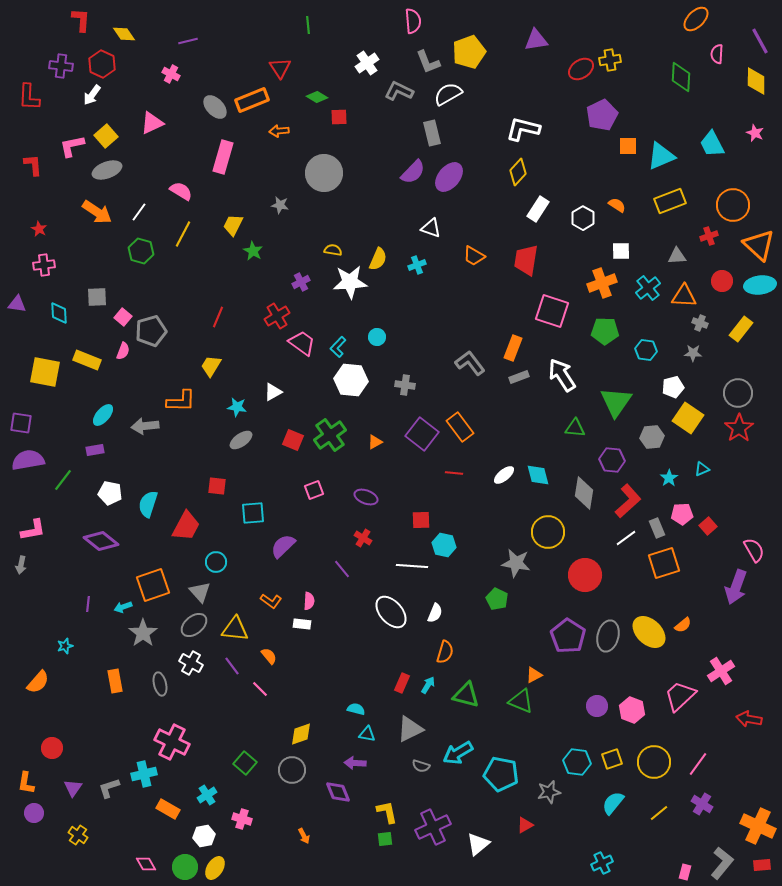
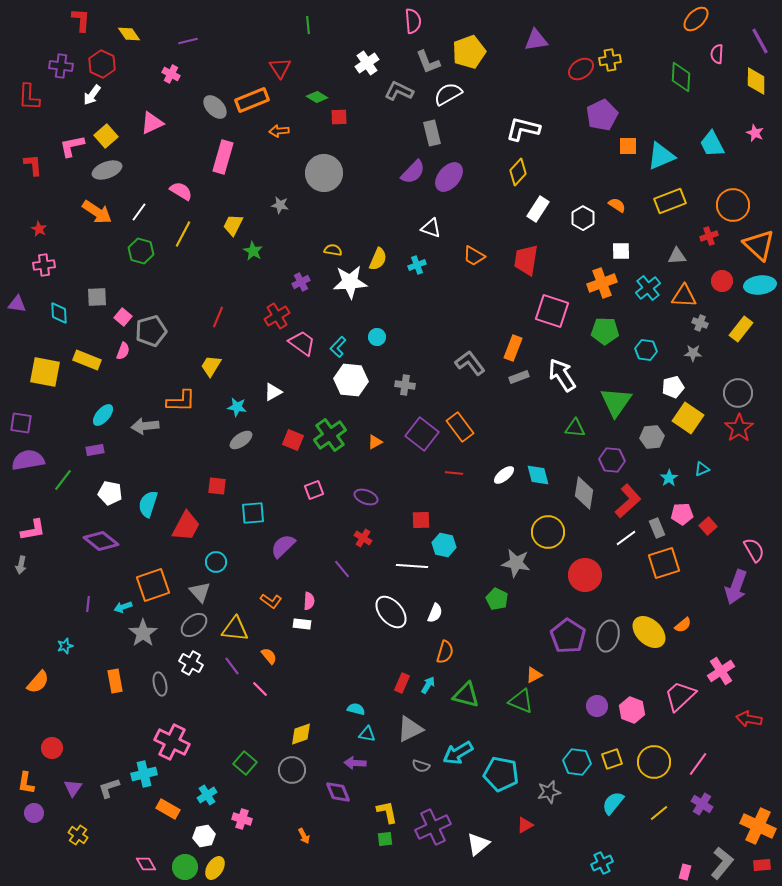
yellow diamond at (124, 34): moved 5 px right
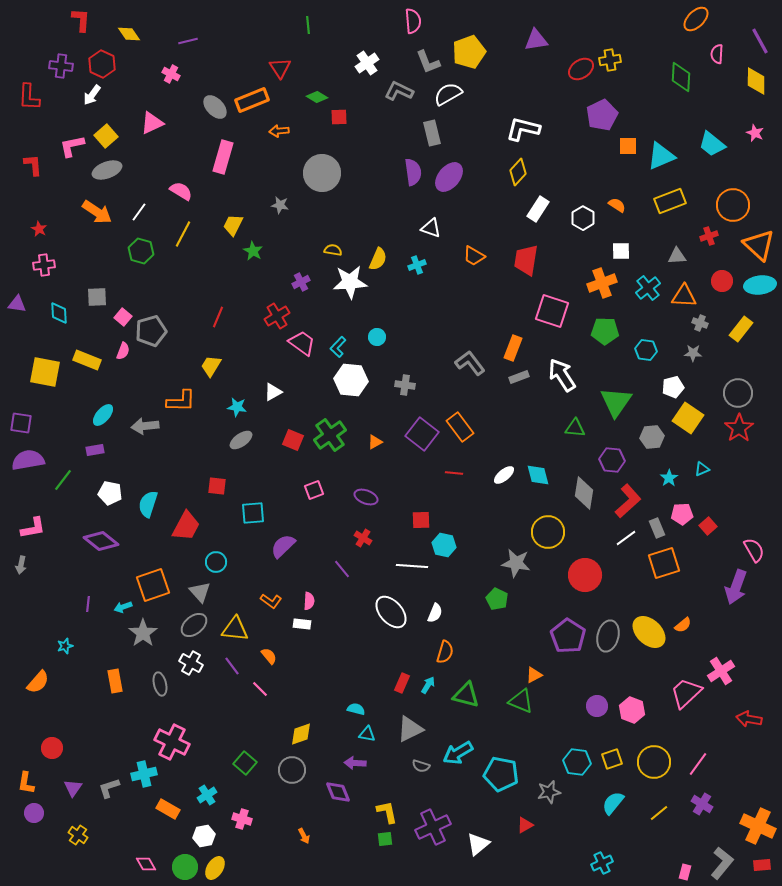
cyan trapezoid at (712, 144): rotated 24 degrees counterclockwise
purple semicircle at (413, 172): rotated 52 degrees counterclockwise
gray circle at (324, 173): moved 2 px left
pink L-shape at (33, 530): moved 2 px up
pink trapezoid at (680, 696): moved 6 px right, 3 px up
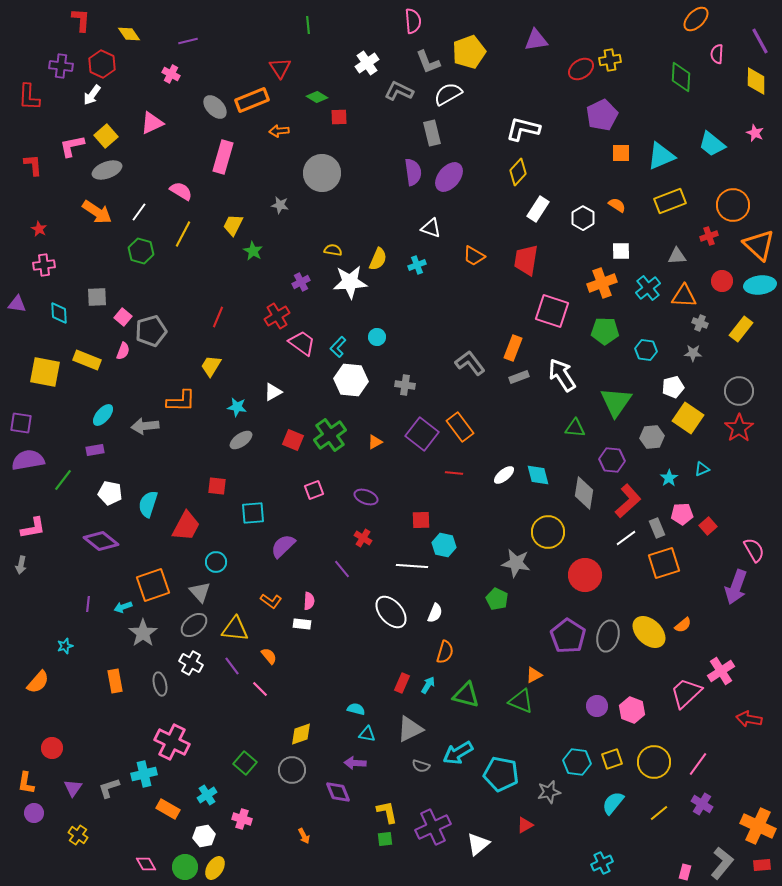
orange square at (628, 146): moved 7 px left, 7 px down
gray circle at (738, 393): moved 1 px right, 2 px up
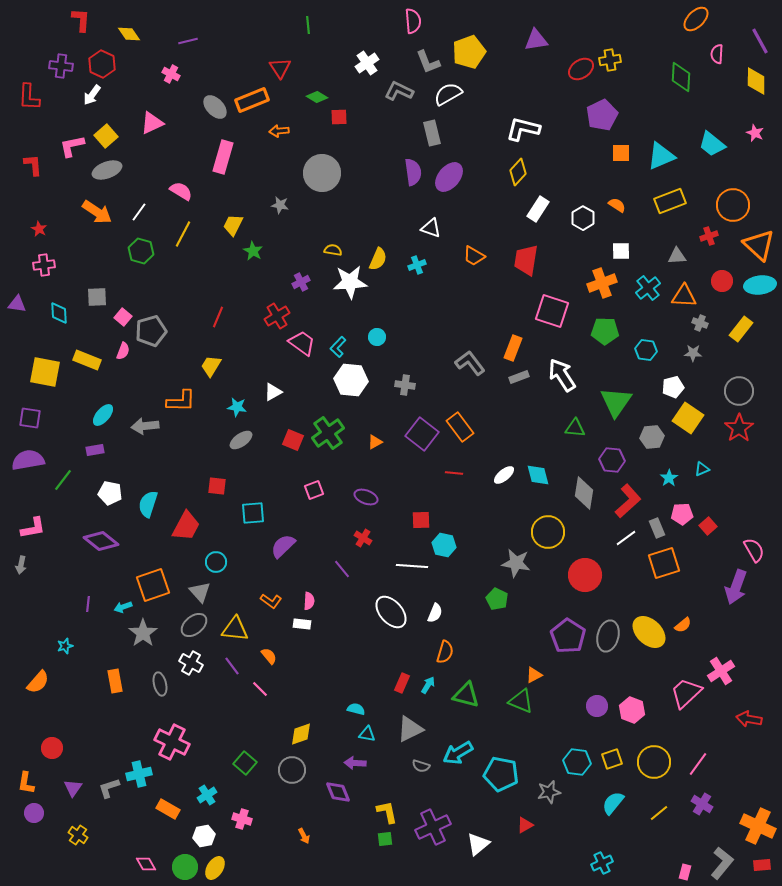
purple square at (21, 423): moved 9 px right, 5 px up
green cross at (330, 435): moved 2 px left, 2 px up
cyan cross at (144, 774): moved 5 px left
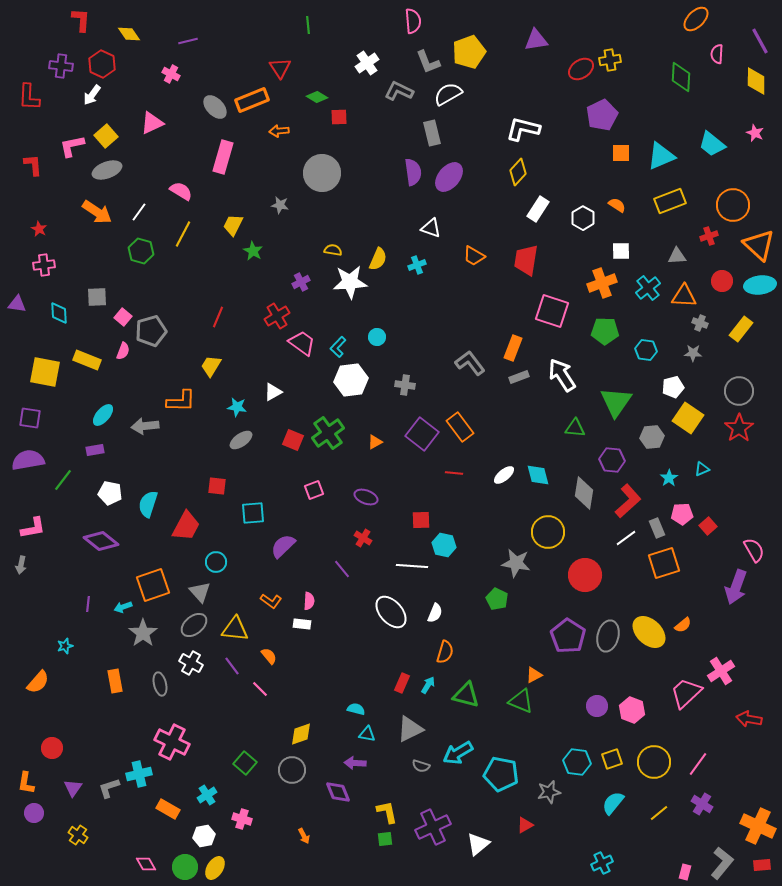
white hexagon at (351, 380): rotated 12 degrees counterclockwise
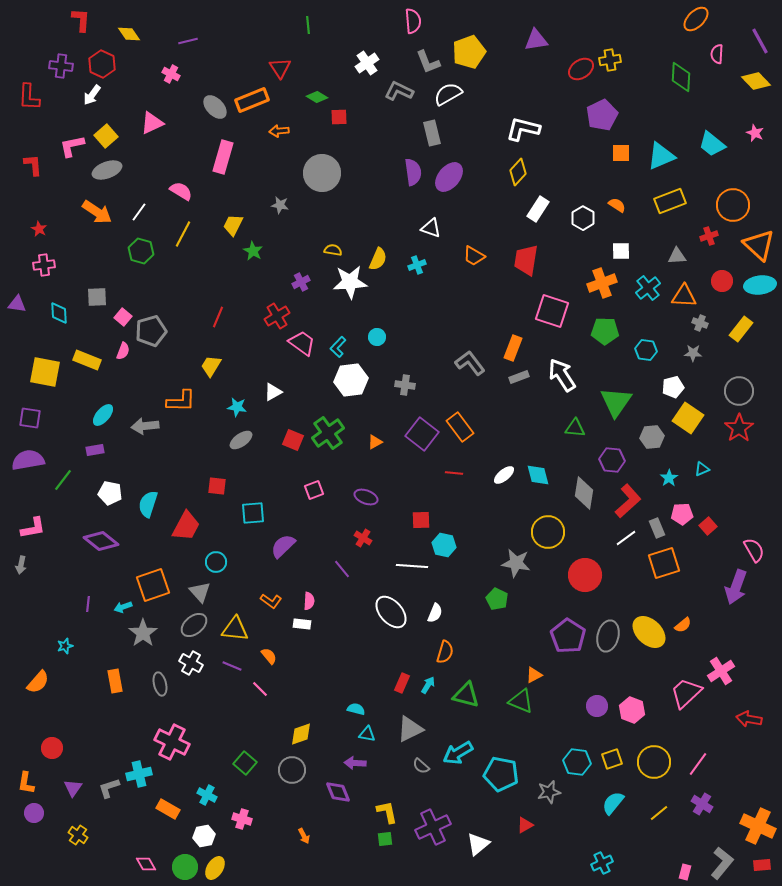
yellow diamond at (756, 81): rotated 44 degrees counterclockwise
purple line at (232, 666): rotated 30 degrees counterclockwise
gray semicircle at (421, 766): rotated 24 degrees clockwise
cyan cross at (207, 795): rotated 30 degrees counterclockwise
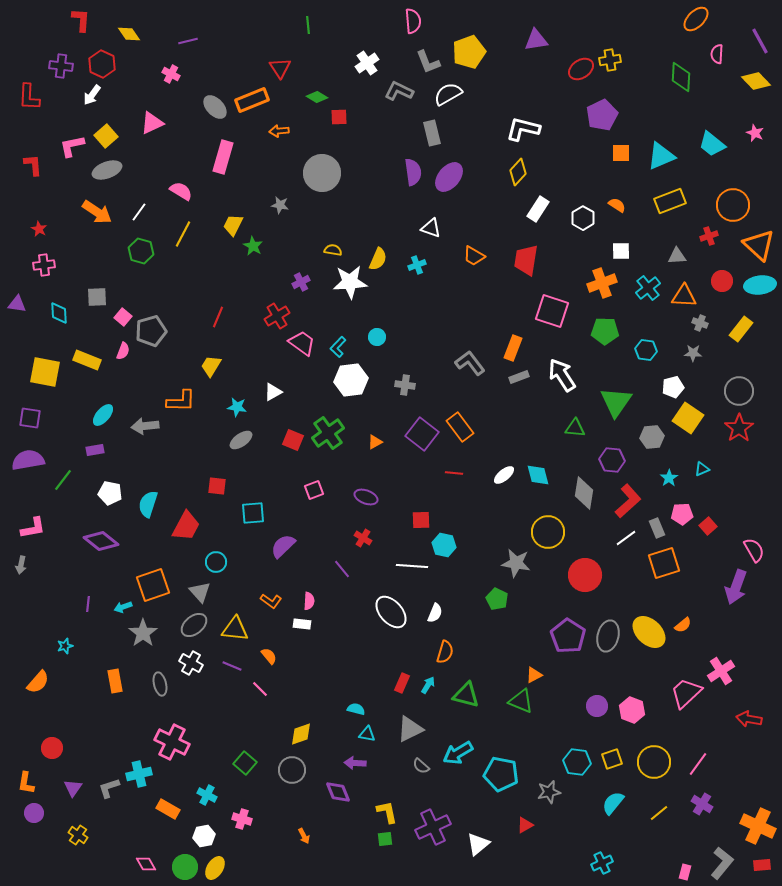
green star at (253, 251): moved 5 px up
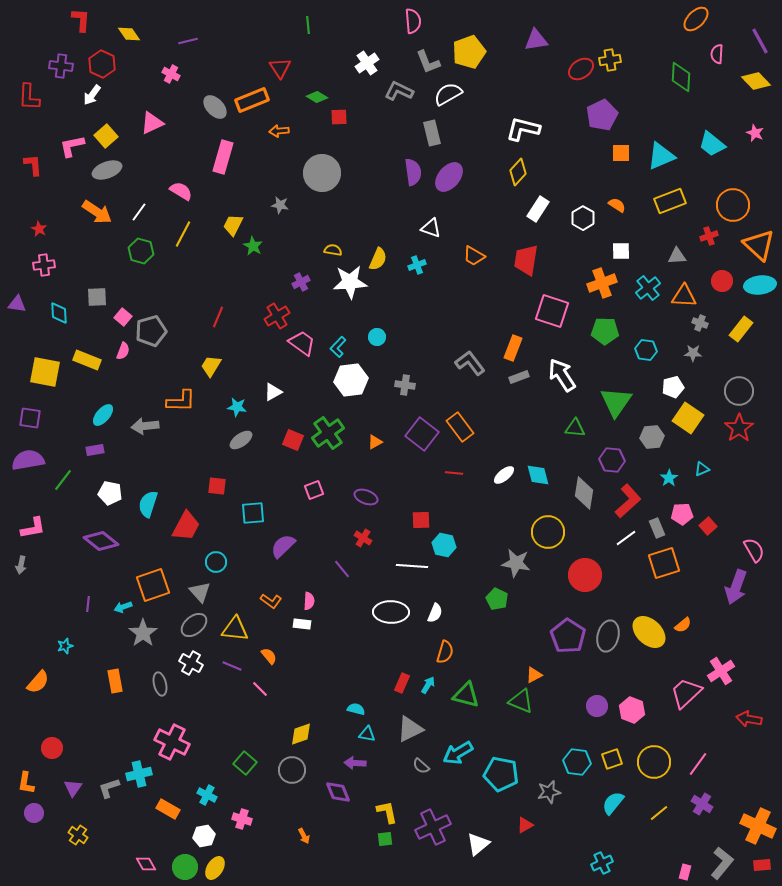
white ellipse at (391, 612): rotated 48 degrees counterclockwise
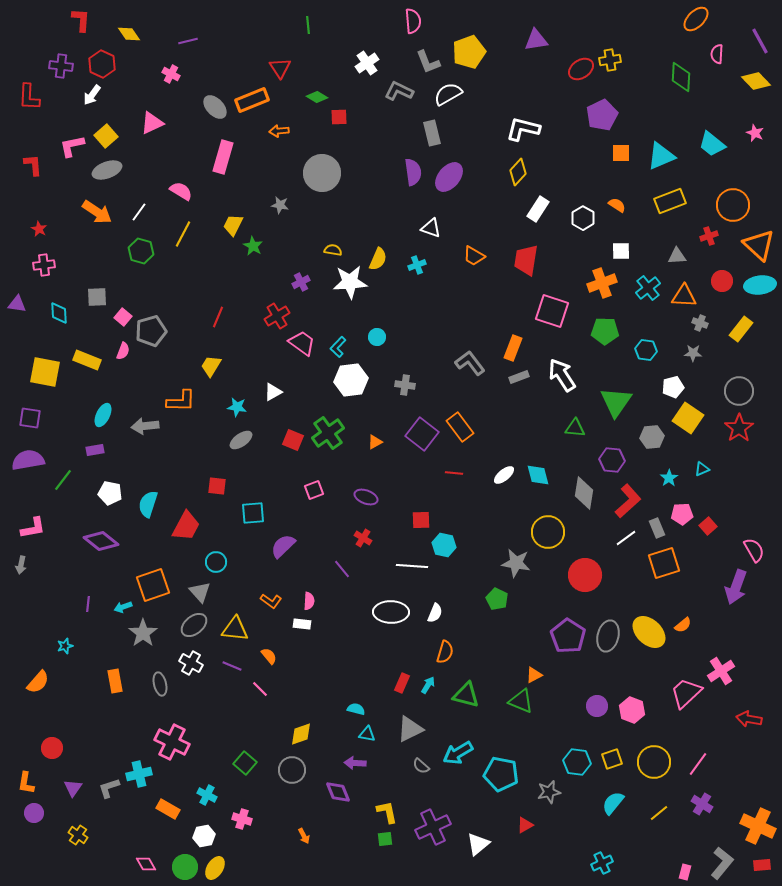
cyan ellipse at (103, 415): rotated 15 degrees counterclockwise
